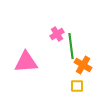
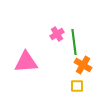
green line: moved 3 px right, 4 px up
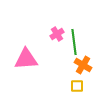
pink triangle: moved 3 px up
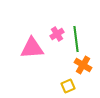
green line: moved 2 px right, 3 px up
pink triangle: moved 6 px right, 11 px up
yellow square: moved 9 px left; rotated 24 degrees counterclockwise
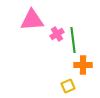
green line: moved 3 px left, 1 px down
pink triangle: moved 28 px up
orange cross: rotated 30 degrees counterclockwise
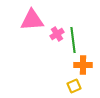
yellow square: moved 6 px right
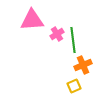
orange cross: rotated 24 degrees counterclockwise
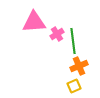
pink triangle: moved 2 px right, 2 px down
green line: moved 1 px down
orange cross: moved 4 px left, 1 px down
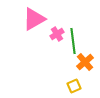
pink triangle: moved 3 px up; rotated 25 degrees counterclockwise
orange cross: moved 6 px right, 4 px up; rotated 18 degrees counterclockwise
